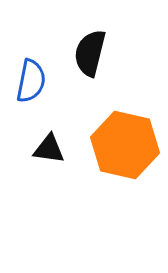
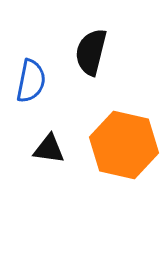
black semicircle: moved 1 px right, 1 px up
orange hexagon: moved 1 px left
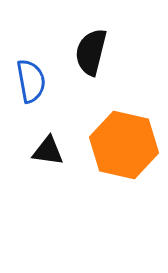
blue semicircle: rotated 21 degrees counterclockwise
black triangle: moved 1 px left, 2 px down
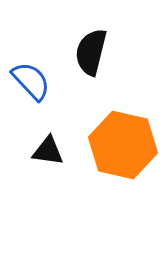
blue semicircle: rotated 33 degrees counterclockwise
orange hexagon: moved 1 px left
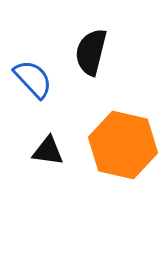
blue semicircle: moved 2 px right, 2 px up
